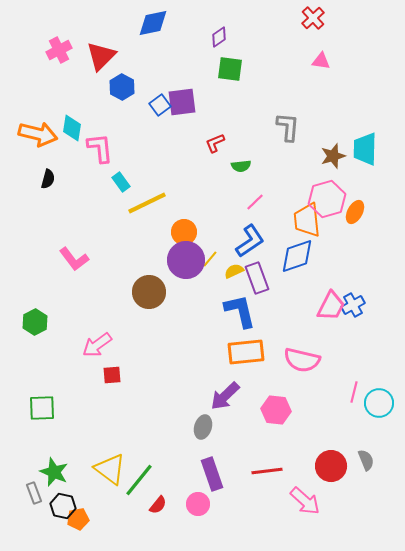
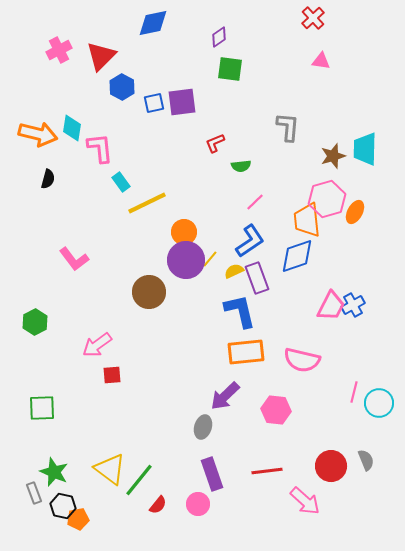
blue square at (160, 105): moved 6 px left, 2 px up; rotated 25 degrees clockwise
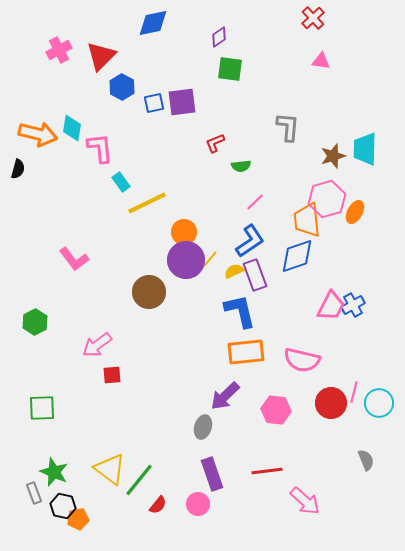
black semicircle at (48, 179): moved 30 px left, 10 px up
purple rectangle at (257, 278): moved 2 px left, 3 px up
red circle at (331, 466): moved 63 px up
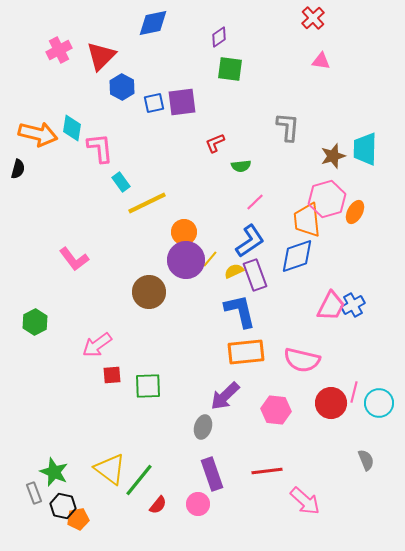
green square at (42, 408): moved 106 px right, 22 px up
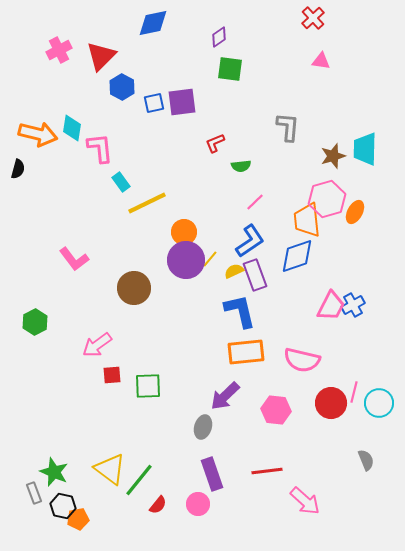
brown circle at (149, 292): moved 15 px left, 4 px up
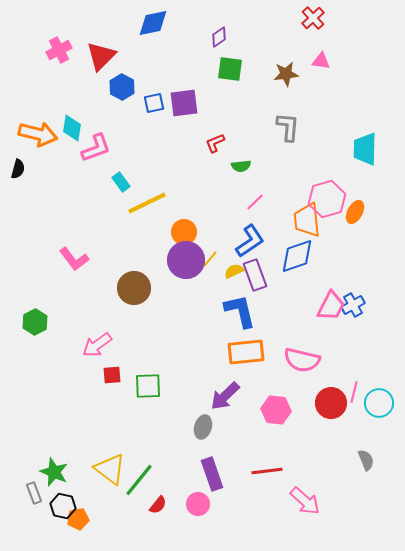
purple square at (182, 102): moved 2 px right, 1 px down
pink L-shape at (100, 148): moved 4 px left; rotated 76 degrees clockwise
brown star at (333, 156): moved 47 px left, 82 px up; rotated 10 degrees clockwise
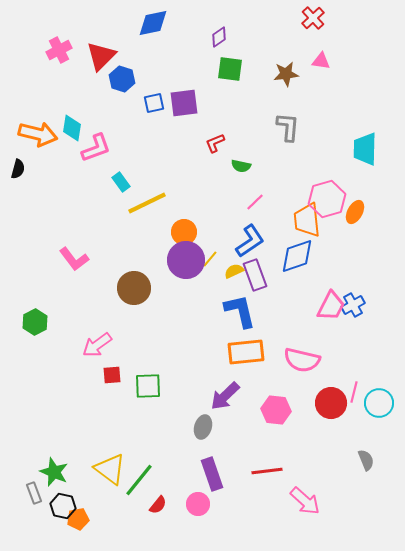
blue hexagon at (122, 87): moved 8 px up; rotated 10 degrees counterclockwise
green semicircle at (241, 166): rotated 18 degrees clockwise
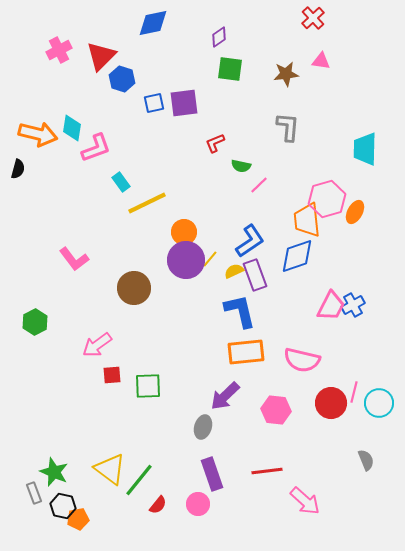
pink line at (255, 202): moved 4 px right, 17 px up
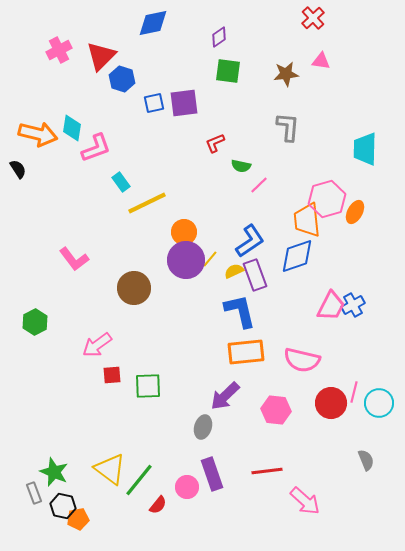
green square at (230, 69): moved 2 px left, 2 px down
black semicircle at (18, 169): rotated 48 degrees counterclockwise
pink circle at (198, 504): moved 11 px left, 17 px up
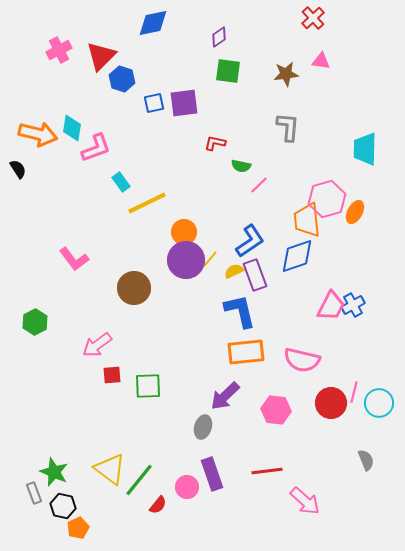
red L-shape at (215, 143): rotated 35 degrees clockwise
orange pentagon at (78, 519): moved 9 px down; rotated 15 degrees counterclockwise
